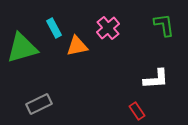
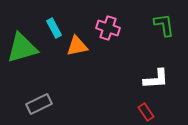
pink cross: rotated 30 degrees counterclockwise
red rectangle: moved 9 px right, 1 px down
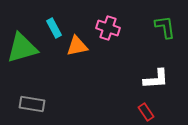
green L-shape: moved 1 px right, 2 px down
gray rectangle: moved 7 px left; rotated 35 degrees clockwise
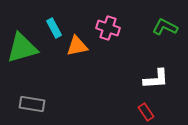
green L-shape: rotated 55 degrees counterclockwise
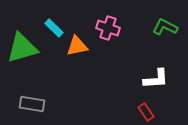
cyan rectangle: rotated 18 degrees counterclockwise
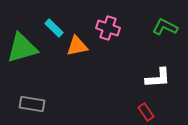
white L-shape: moved 2 px right, 1 px up
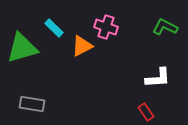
pink cross: moved 2 px left, 1 px up
orange triangle: moved 5 px right; rotated 15 degrees counterclockwise
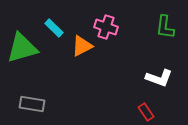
green L-shape: rotated 110 degrees counterclockwise
white L-shape: moved 1 px right; rotated 24 degrees clockwise
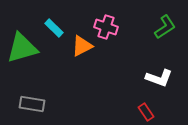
green L-shape: rotated 130 degrees counterclockwise
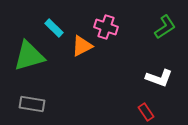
green triangle: moved 7 px right, 8 px down
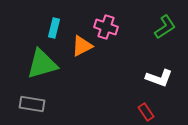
cyan rectangle: rotated 60 degrees clockwise
green triangle: moved 13 px right, 8 px down
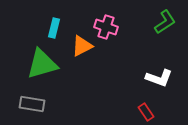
green L-shape: moved 5 px up
